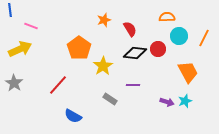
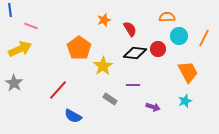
red line: moved 5 px down
purple arrow: moved 14 px left, 5 px down
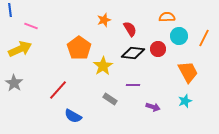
black diamond: moved 2 px left
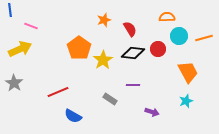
orange line: rotated 48 degrees clockwise
yellow star: moved 6 px up
red line: moved 2 px down; rotated 25 degrees clockwise
cyan star: moved 1 px right
purple arrow: moved 1 px left, 5 px down
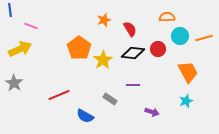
cyan circle: moved 1 px right
red line: moved 1 px right, 3 px down
blue semicircle: moved 12 px right
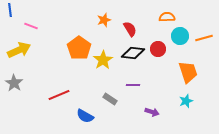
yellow arrow: moved 1 px left, 1 px down
orange trapezoid: rotated 10 degrees clockwise
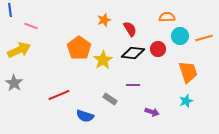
blue semicircle: rotated 12 degrees counterclockwise
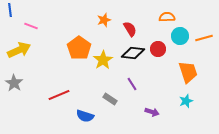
purple line: moved 1 px left, 1 px up; rotated 56 degrees clockwise
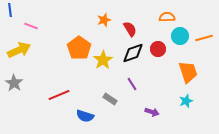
black diamond: rotated 25 degrees counterclockwise
